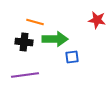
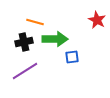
red star: rotated 18 degrees clockwise
black cross: rotated 18 degrees counterclockwise
purple line: moved 4 px up; rotated 24 degrees counterclockwise
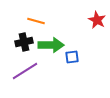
orange line: moved 1 px right, 1 px up
green arrow: moved 4 px left, 6 px down
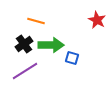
black cross: moved 2 px down; rotated 24 degrees counterclockwise
blue square: moved 1 px down; rotated 24 degrees clockwise
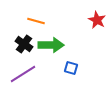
black cross: rotated 18 degrees counterclockwise
blue square: moved 1 px left, 10 px down
purple line: moved 2 px left, 3 px down
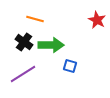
orange line: moved 1 px left, 2 px up
black cross: moved 2 px up
blue square: moved 1 px left, 2 px up
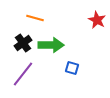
orange line: moved 1 px up
black cross: moved 1 px left, 1 px down; rotated 18 degrees clockwise
blue square: moved 2 px right, 2 px down
purple line: rotated 20 degrees counterclockwise
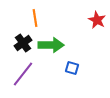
orange line: rotated 66 degrees clockwise
